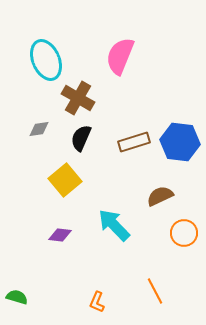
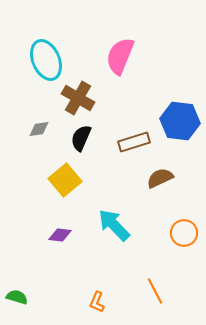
blue hexagon: moved 21 px up
brown semicircle: moved 18 px up
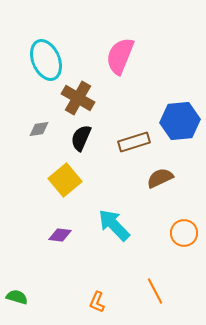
blue hexagon: rotated 12 degrees counterclockwise
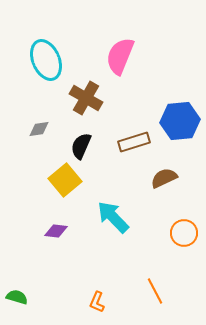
brown cross: moved 8 px right
black semicircle: moved 8 px down
brown semicircle: moved 4 px right
cyan arrow: moved 1 px left, 8 px up
purple diamond: moved 4 px left, 4 px up
